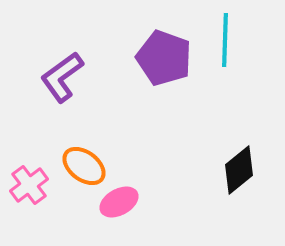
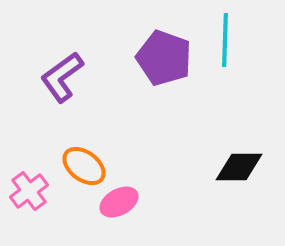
black diamond: moved 3 px up; rotated 39 degrees clockwise
pink cross: moved 6 px down
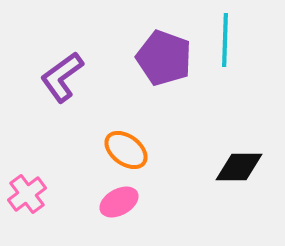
orange ellipse: moved 42 px right, 16 px up
pink cross: moved 2 px left, 3 px down
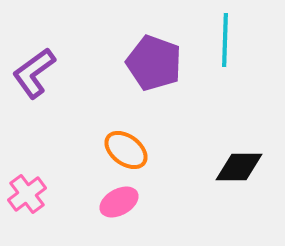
purple pentagon: moved 10 px left, 5 px down
purple L-shape: moved 28 px left, 4 px up
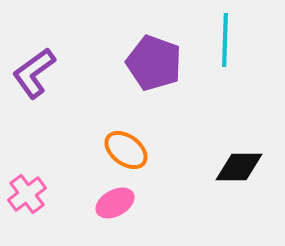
pink ellipse: moved 4 px left, 1 px down
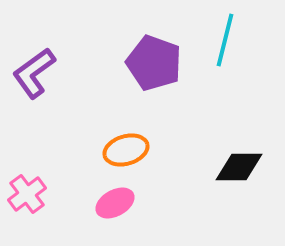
cyan line: rotated 12 degrees clockwise
orange ellipse: rotated 54 degrees counterclockwise
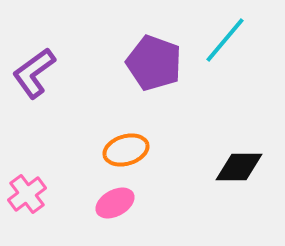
cyan line: rotated 26 degrees clockwise
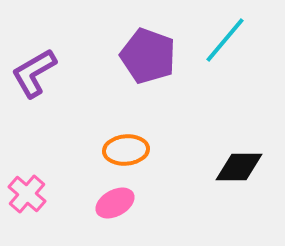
purple pentagon: moved 6 px left, 7 px up
purple L-shape: rotated 6 degrees clockwise
orange ellipse: rotated 12 degrees clockwise
pink cross: rotated 12 degrees counterclockwise
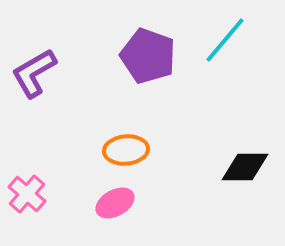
black diamond: moved 6 px right
